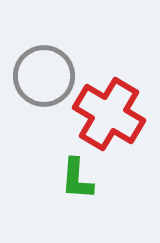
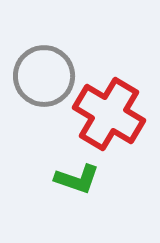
green L-shape: rotated 75 degrees counterclockwise
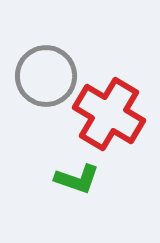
gray circle: moved 2 px right
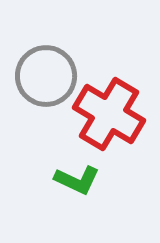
green L-shape: moved 1 px down; rotated 6 degrees clockwise
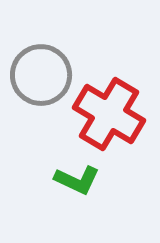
gray circle: moved 5 px left, 1 px up
